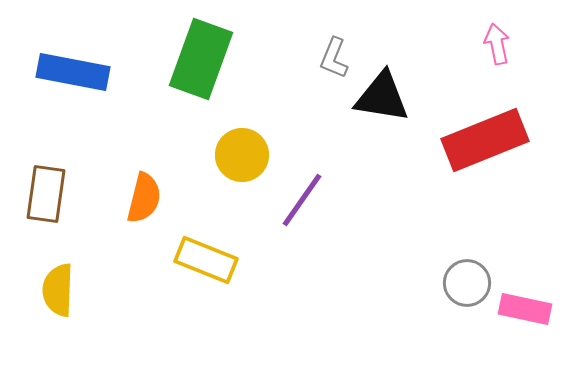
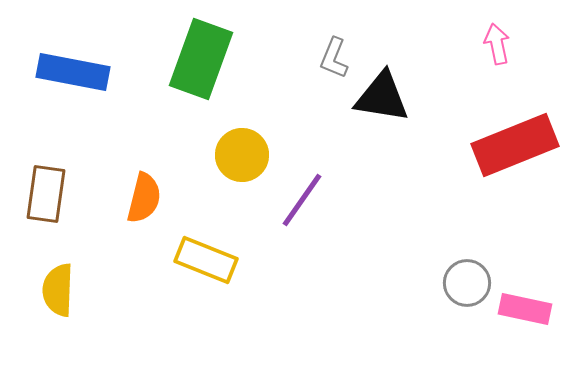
red rectangle: moved 30 px right, 5 px down
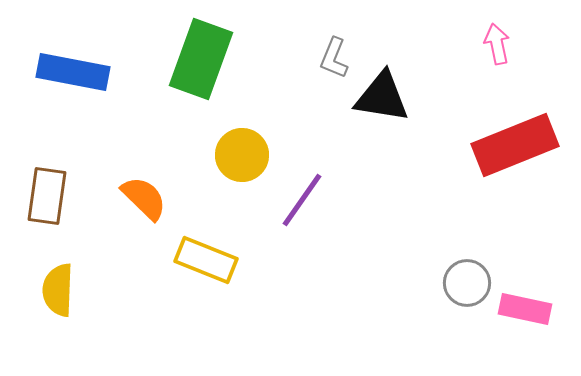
brown rectangle: moved 1 px right, 2 px down
orange semicircle: rotated 60 degrees counterclockwise
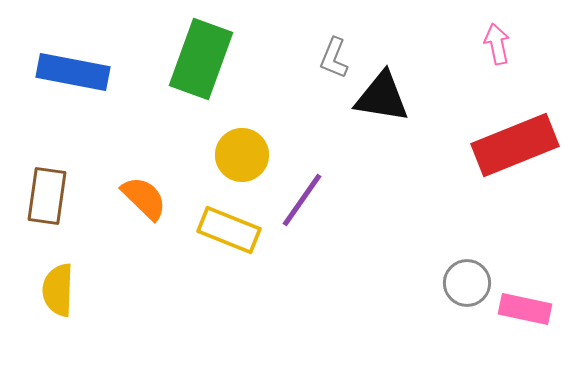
yellow rectangle: moved 23 px right, 30 px up
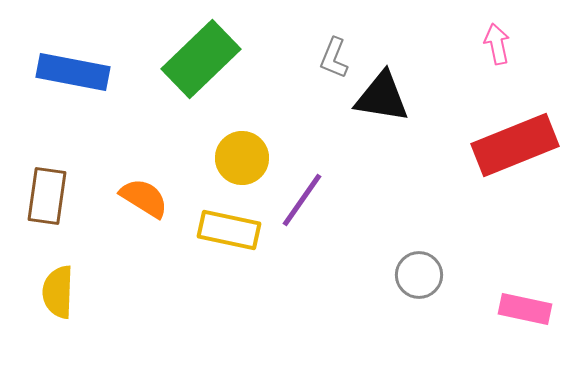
green rectangle: rotated 26 degrees clockwise
yellow circle: moved 3 px down
orange semicircle: rotated 12 degrees counterclockwise
yellow rectangle: rotated 10 degrees counterclockwise
gray circle: moved 48 px left, 8 px up
yellow semicircle: moved 2 px down
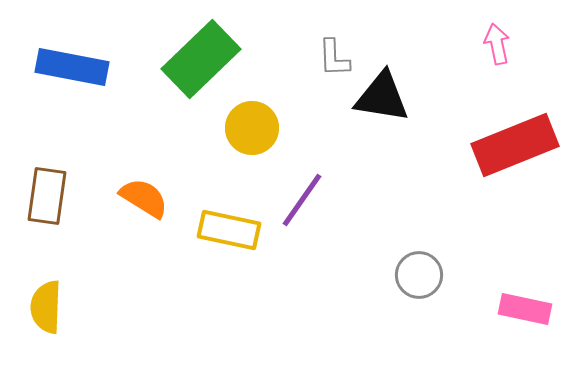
gray L-shape: rotated 24 degrees counterclockwise
blue rectangle: moved 1 px left, 5 px up
yellow circle: moved 10 px right, 30 px up
yellow semicircle: moved 12 px left, 15 px down
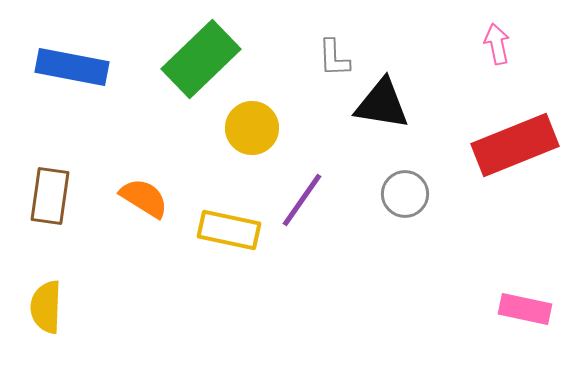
black triangle: moved 7 px down
brown rectangle: moved 3 px right
gray circle: moved 14 px left, 81 px up
